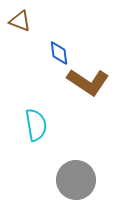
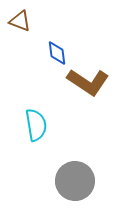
blue diamond: moved 2 px left
gray circle: moved 1 px left, 1 px down
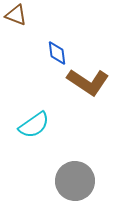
brown triangle: moved 4 px left, 6 px up
cyan semicircle: moved 2 px left; rotated 64 degrees clockwise
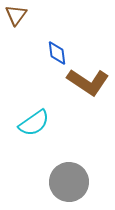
brown triangle: rotated 45 degrees clockwise
cyan semicircle: moved 2 px up
gray circle: moved 6 px left, 1 px down
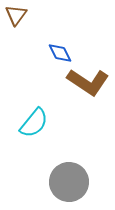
blue diamond: moved 3 px right; rotated 20 degrees counterclockwise
cyan semicircle: rotated 16 degrees counterclockwise
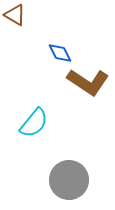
brown triangle: moved 1 px left; rotated 35 degrees counterclockwise
gray circle: moved 2 px up
